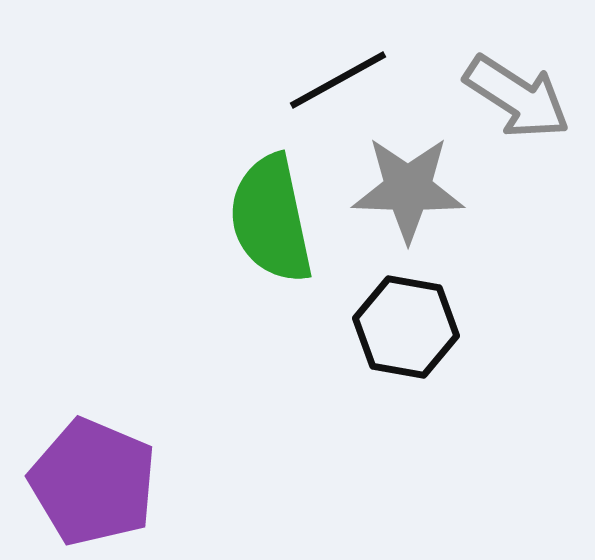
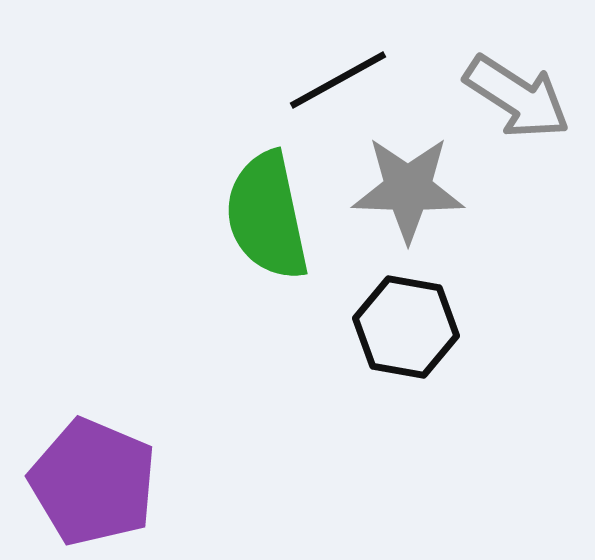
green semicircle: moved 4 px left, 3 px up
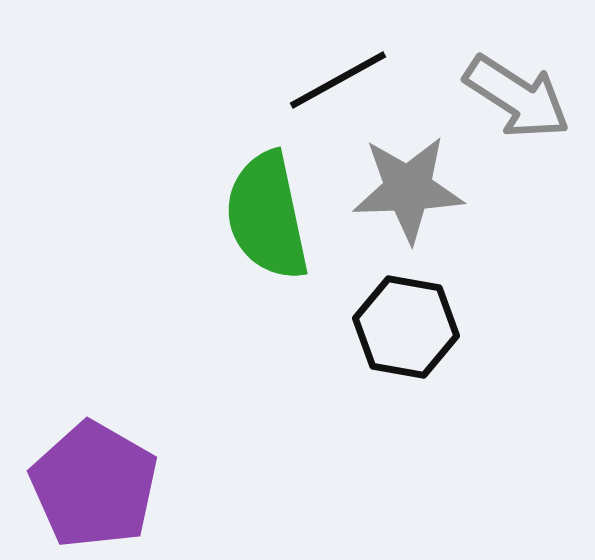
gray star: rotated 4 degrees counterclockwise
purple pentagon: moved 1 px right, 3 px down; rotated 7 degrees clockwise
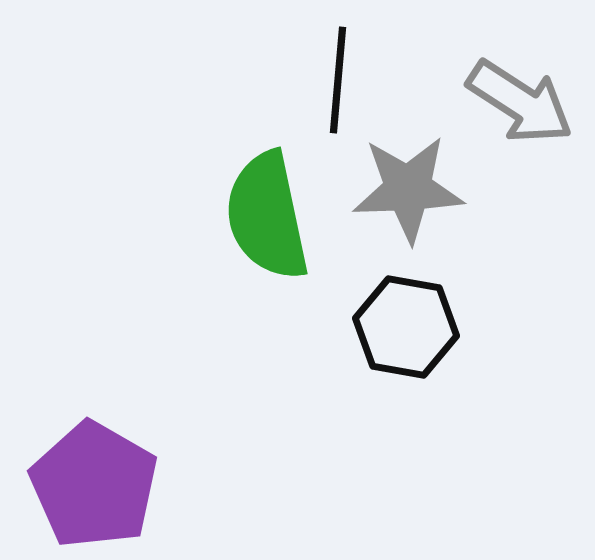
black line: rotated 56 degrees counterclockwise
gray arrow: moved 3 px right, 5 px down
